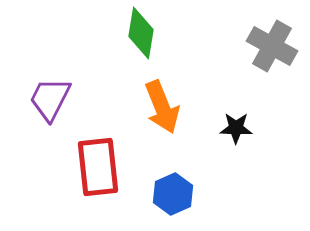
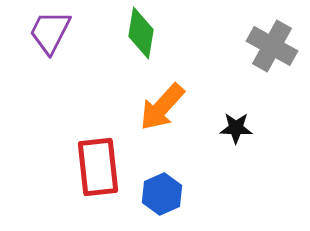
purple trapezoid: moved 67 px up
orange arrow: rotated 64 degrees clockwise
blue hexagon: moved 11 px left
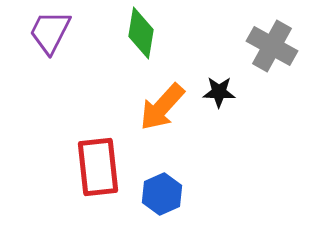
black star: moved 17 px left, 36 px up
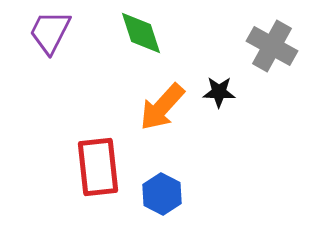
green diamond: rotated 27 degrees counterclockwise
blue hexagon: rotated 9 degrees counterclockwise
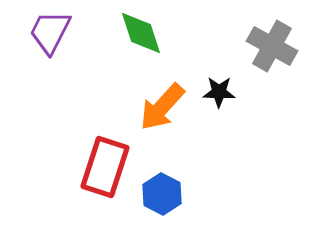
red rectangle: moved 7 px right; rotated 24 degrees clockwise
